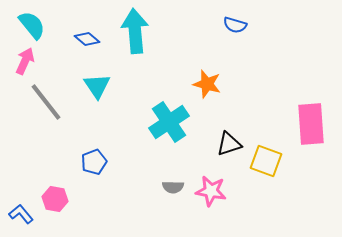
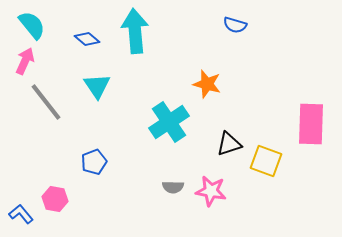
pink rectangle: rotated 6 degrees clockwise
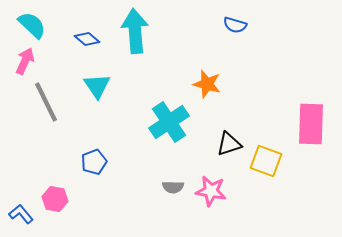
cyan semicircle: rotated 8 degrees counterclockwise
gray line: rotated 12 degrees clockwise
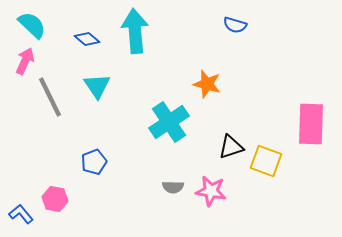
gray line: moved 4 px right, 5 px up
black triangle: moved 2 px right, 3 px down
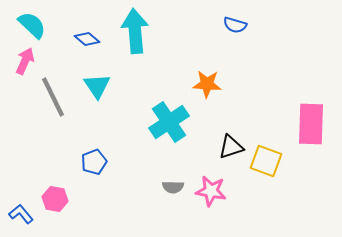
orange star: rotated 12 degrees counterclockwise
gray line: moved 3 px right
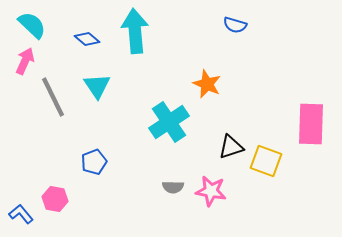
orange star: rotated 20 degrees clockwise
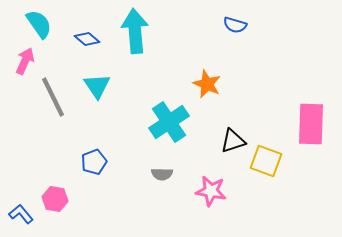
cyan semicircle: moved 7 px right, 1 px up; rotated 12 degrees clockwise
black triangle: moved 2 px right, 6 px up
gray semicircle: moved 11 px left, 13 px up
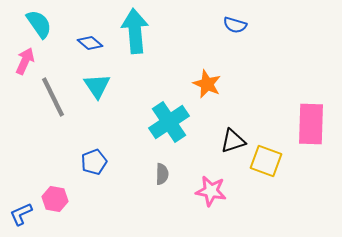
blue diamond: moved 3 px right, 4 px down
gray semicircle: rotated 90 degrees counterclockwise
blue L-shape: rotated 75 degrees counterclockwise
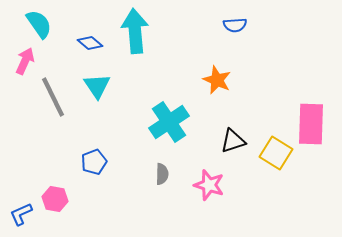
blue semicircle: rotated 20 degrees counterclockwise
orange star: moved 10 px right, 4 px up
yellow square: moved 10 px right, 8 px up; rotated 12 degrees clockwise
pink star: moved 2 px left, 6 px up; rotated 8 degrees clockwise
